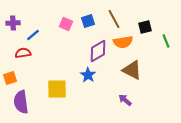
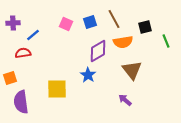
blue square: moved 2 px right, 1 px down
brown triangle: rotated 25 degrees clockwise
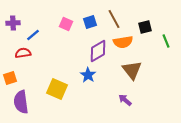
yellow square: rotated 25 degrees clockwise
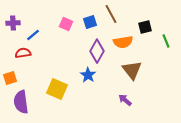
brown line: moved 3 px left, 5 px up
purple diamond: moved 1 px left; rotated 30 degrees counterclockwise
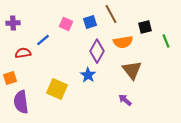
blue line: moved 10 px right, 5 px down
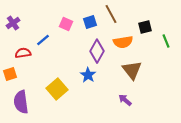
purple cross: rotated 32 degrees counterclockwise
orange square: moved 4 px up
yellow square: rotated 25 degrees clockwise
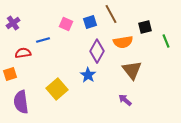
blue line: rotated 24 degrees clockwise
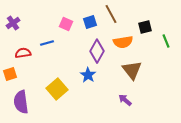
blue line: moved 4 px right, 3 px down
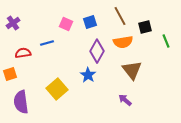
brown line: moved 9 px right, 2 px down
